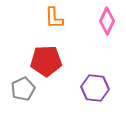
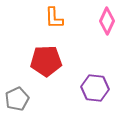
gray pentagon: moved 6 px left, 10 px down
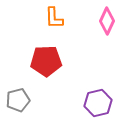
purple hexagon: moved 3 px right, 15 px down; rotated 20 degrees counterclockwise
gray pentagon: moved 1 px right, 1 px down; rotated 10 degrees clockwise
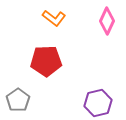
orange L-shape: rotated 50 degrees counterclockwise
gray pentagon: rotated 20 degrees counterclockwise
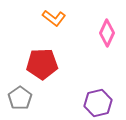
pink diamond: moved 12 px down
red pentagon: moved 4 px left, 3 px down
gray pentagon: moved 2 px right, 2 px up
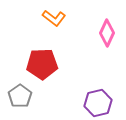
gray pentagon: moved 2 px up
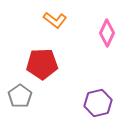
orange L-shape: moved 1 px right, 2 px down
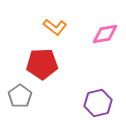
orange L-shape: moved 7 px down
pink diamond: moved 2 px left, 1 px down; rotated 56 degrees clockwise
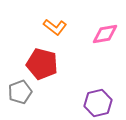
red pentagon: rotated 16 degrees clockwise
gray pentagon: moved 4 px up; rotated 15 degrees clockwise
